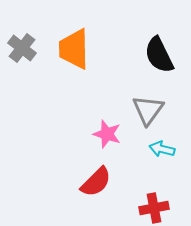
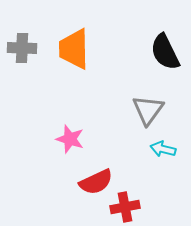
gray cross: rotated 36 degrees counterclockwise
black semicircle: moved 6 px right, 3 px up
pink star: moved 37 px left, 5 px down
cyan arrow: moved 1 px right
red semicircle: rotated 20 degrees clockwise
red cross: moved 29 px left, 1 px up
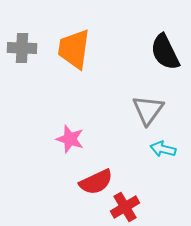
orange trapezoid: rotated 9 degrees clockwise
red cross: rotated 20 degrees counterclockwise
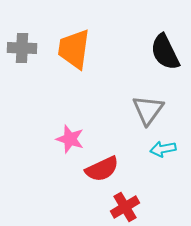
cyan arrow: rotated 25 degrees counterclockwise
red semicircle: moved 6 px right, 13 px up
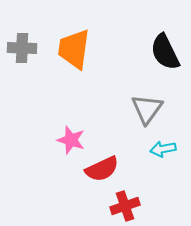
gray triangle: moved 1 px left, 1 px up
pink star: moved 1 px right, 1 px down
red cross: moved 1 px up; rotated 12 degrees clockwise
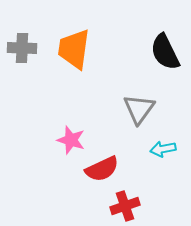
gray triangle: moved 8 px left
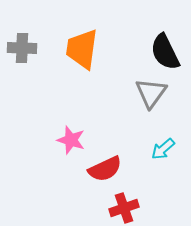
orange trapezoid: moved 8 px right
gray triangle: moved 12 px right, 16 px up
cyan arrow: rotated 30 degrees counterclockwise
red semicircle: moved 3 px right
red cross: moved 1 px left, 2 px down
